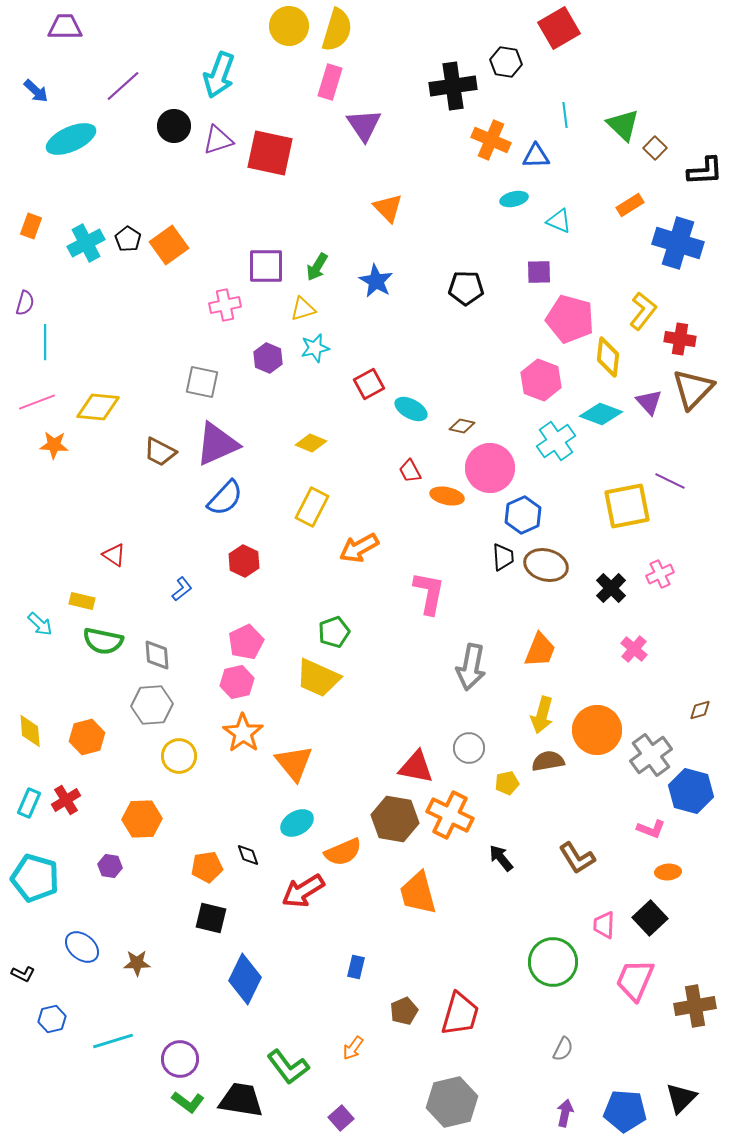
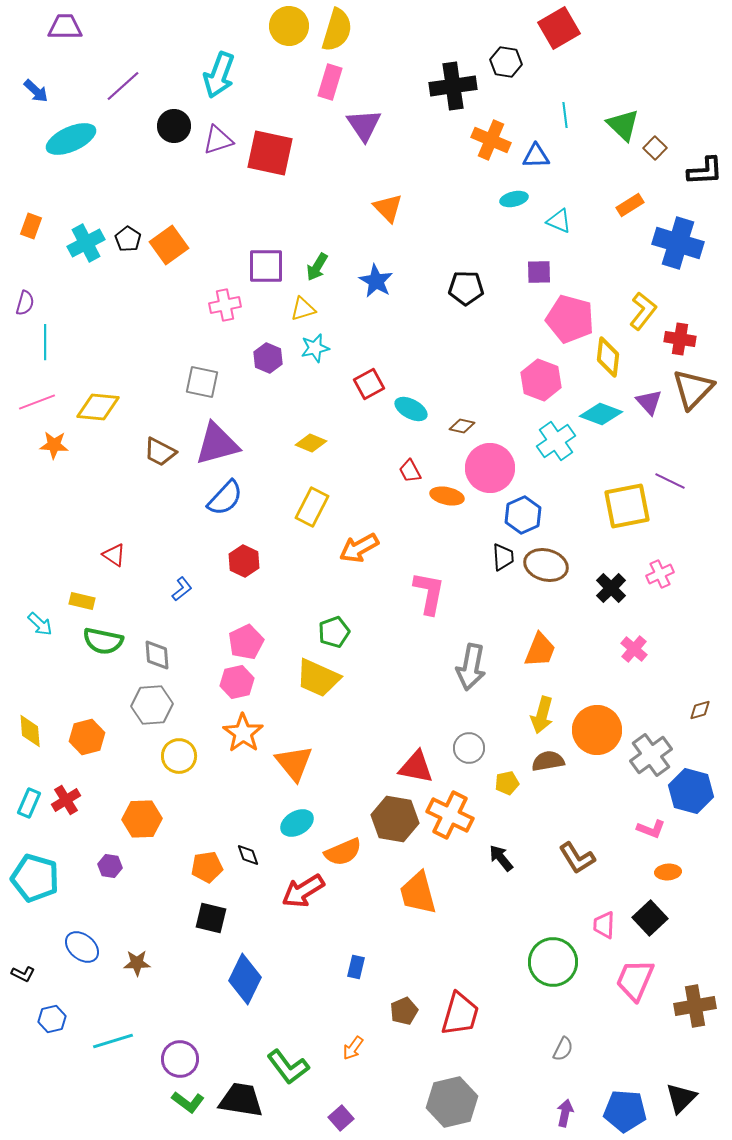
purple triangle at (217, 444): rotated 9 degrees clockwise
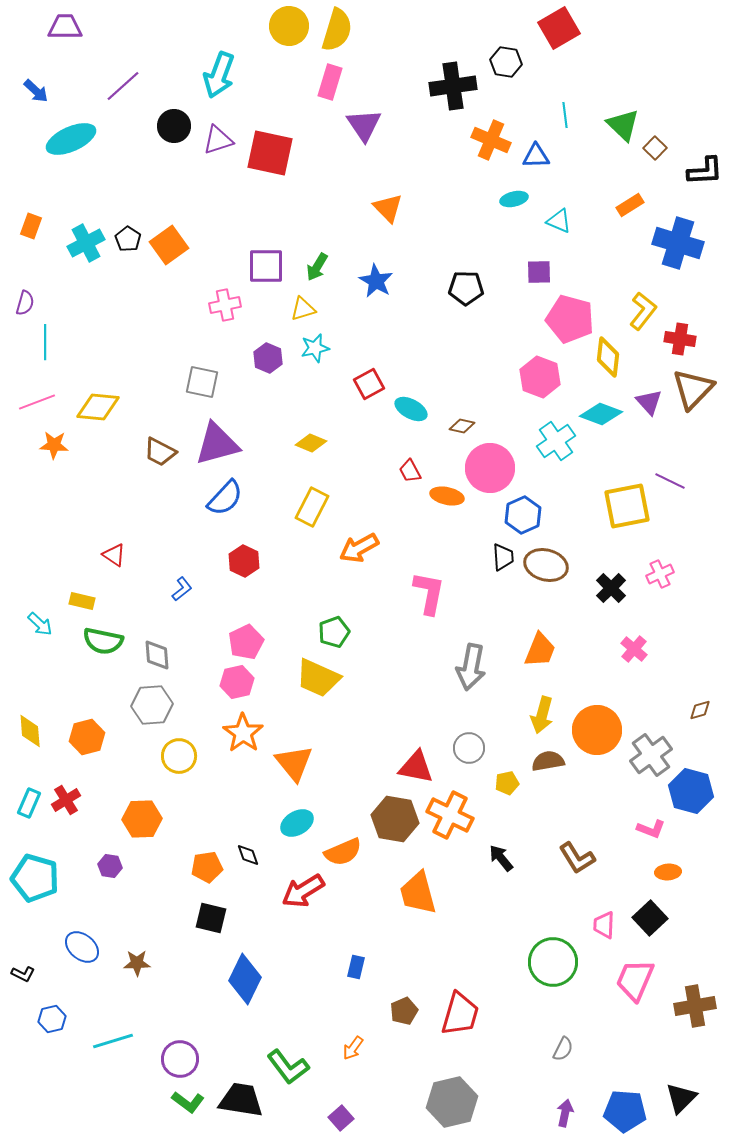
pink hexagon at (541, 380): moved 1 px left, 3 px up
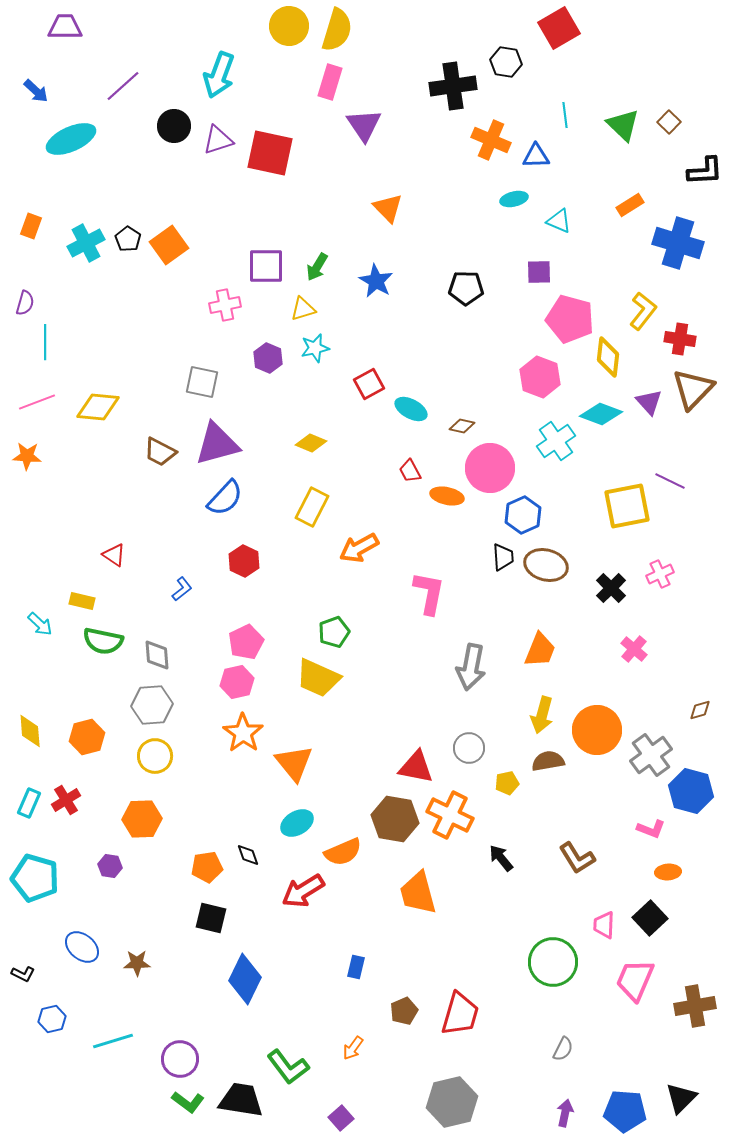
brown square at (655, 148): moved 14 px right, 26 px up
orange star at (54, 445): moved 27 px left, 11 px down
yellow circle at (179, 756): moved 24 px left
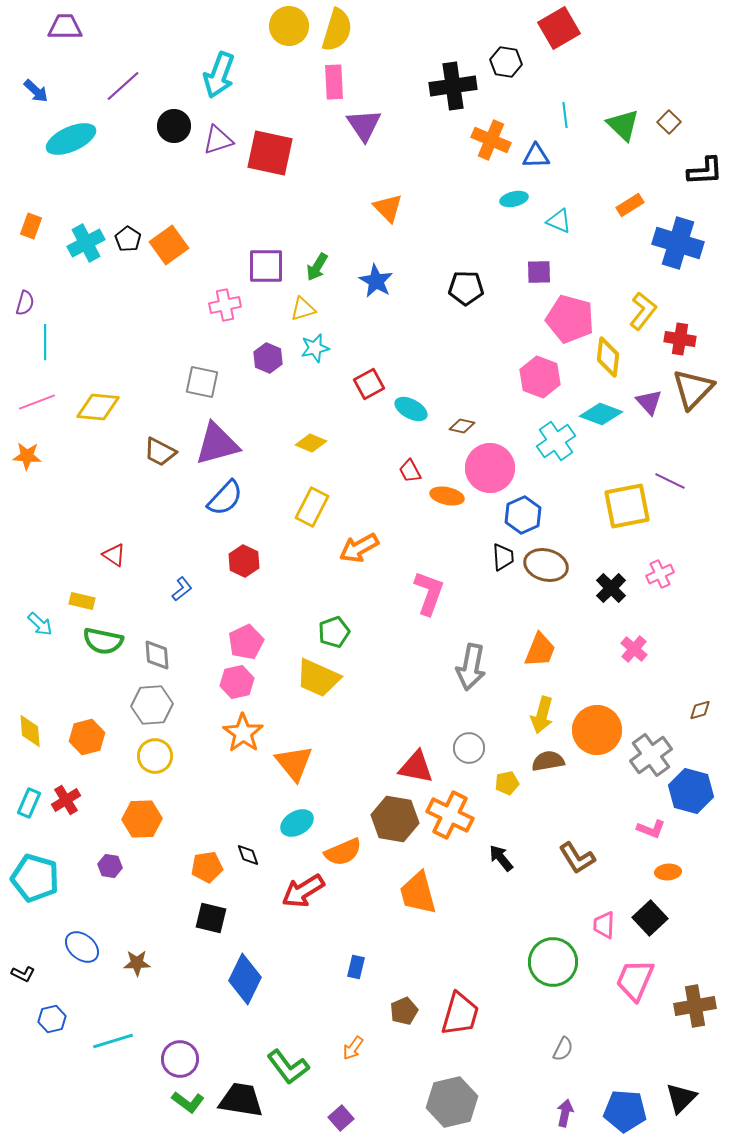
pink rectangle at (330, 82): moved 4 px right; rotated 20 degrees counterclockwise
pink L-shape at (429, 593): rotated 9 degrees clockwise
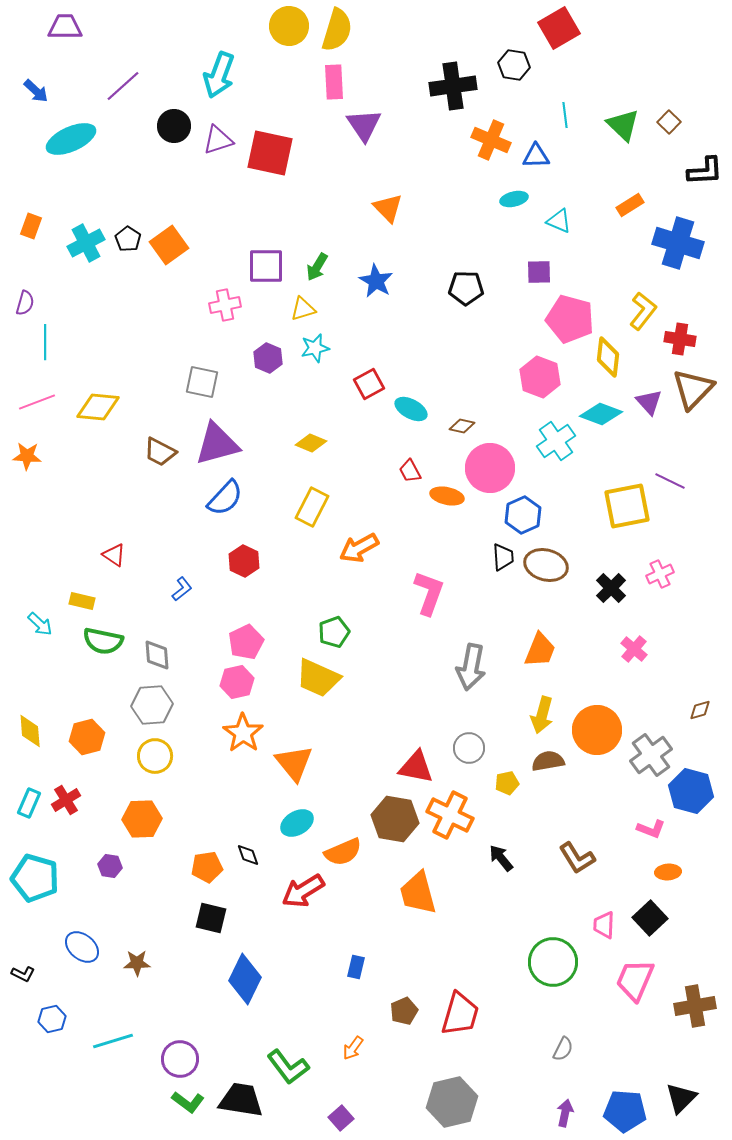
black hexagon at (506, 62): moved 8 px right, 3 px down
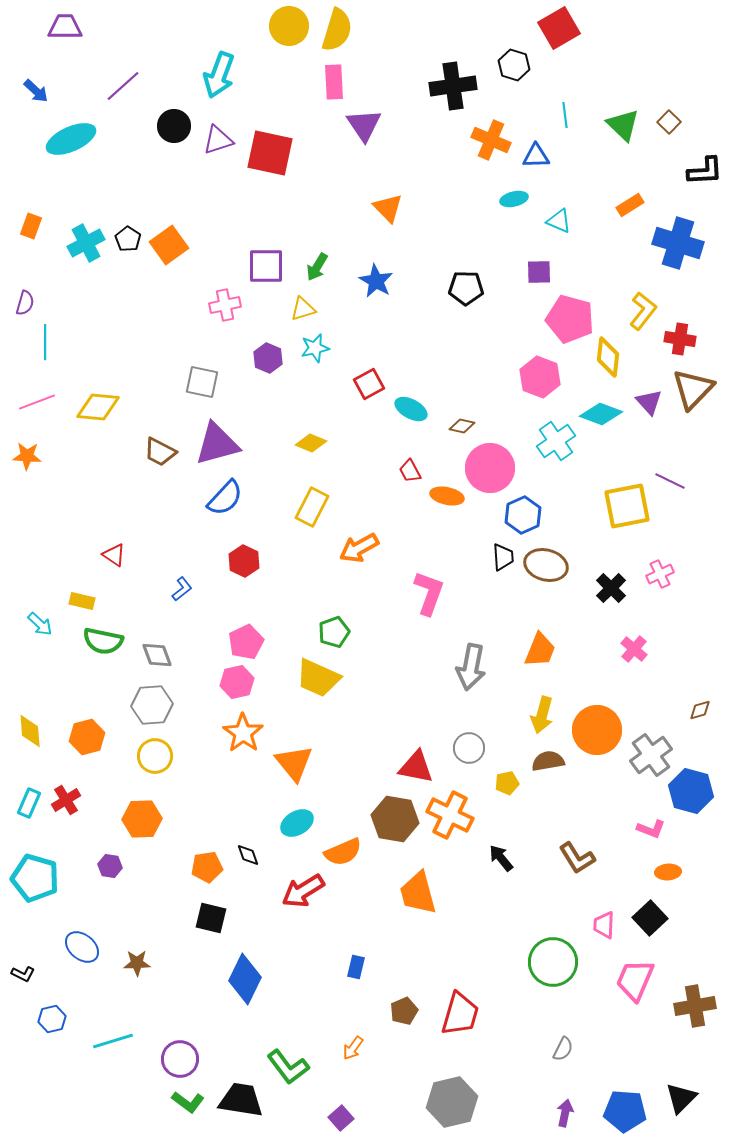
black hexagon at (514, 65): rotated 8 degrees clockwise
gray diamond at (157, 655): rotated 16 degrees counterclockwise
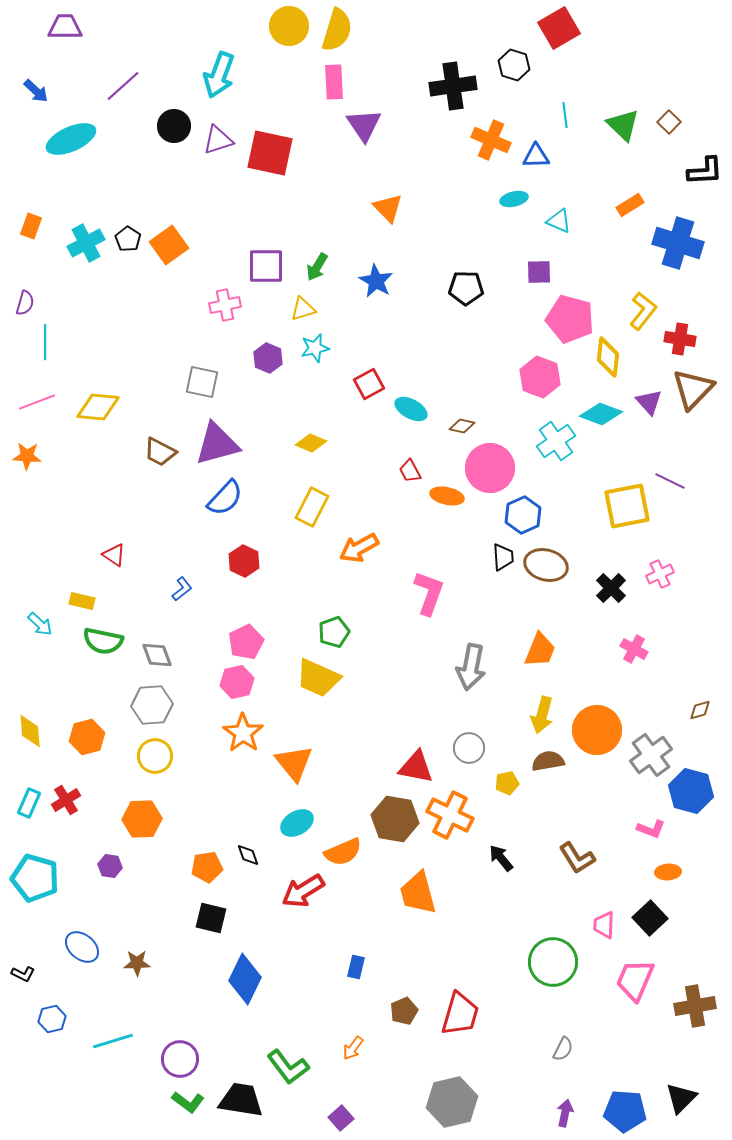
pink cross at (634, 649): rotated 12 degrees counterclockwise
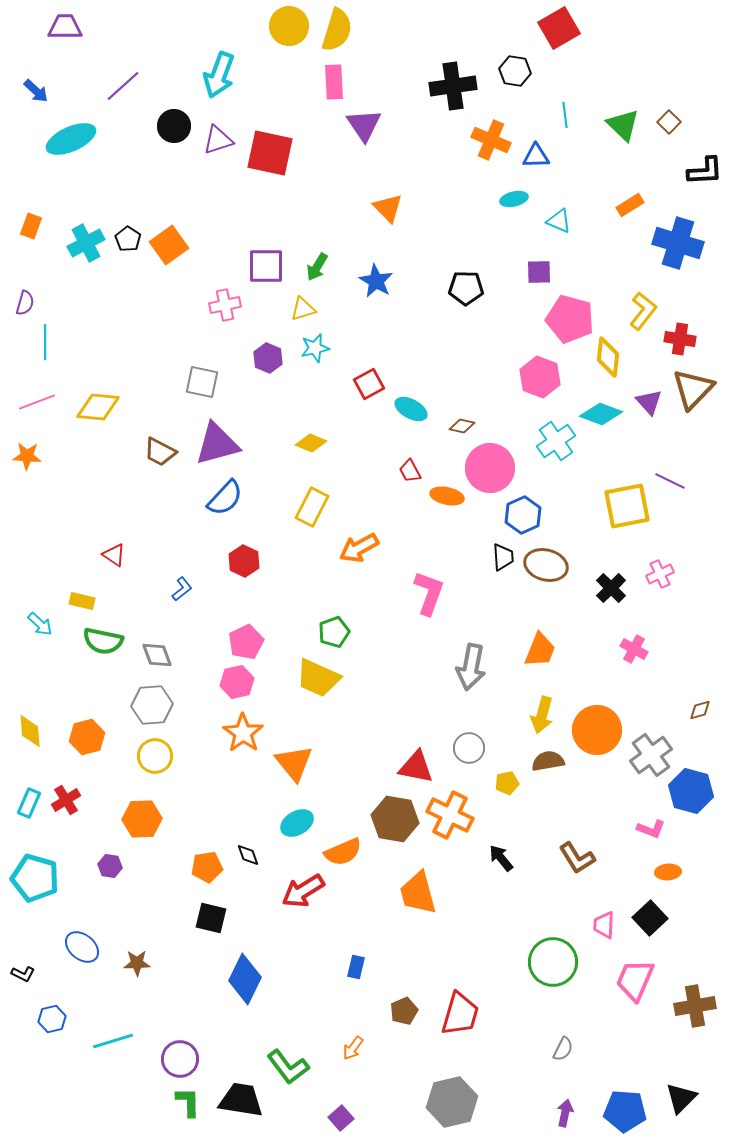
black hexagon at (514, 65): moved 1 px right, 6 px down; rotated 8 degrees counterclockwise
green L-shape at (188, 1102): rotated 128 degrees counterclockwise
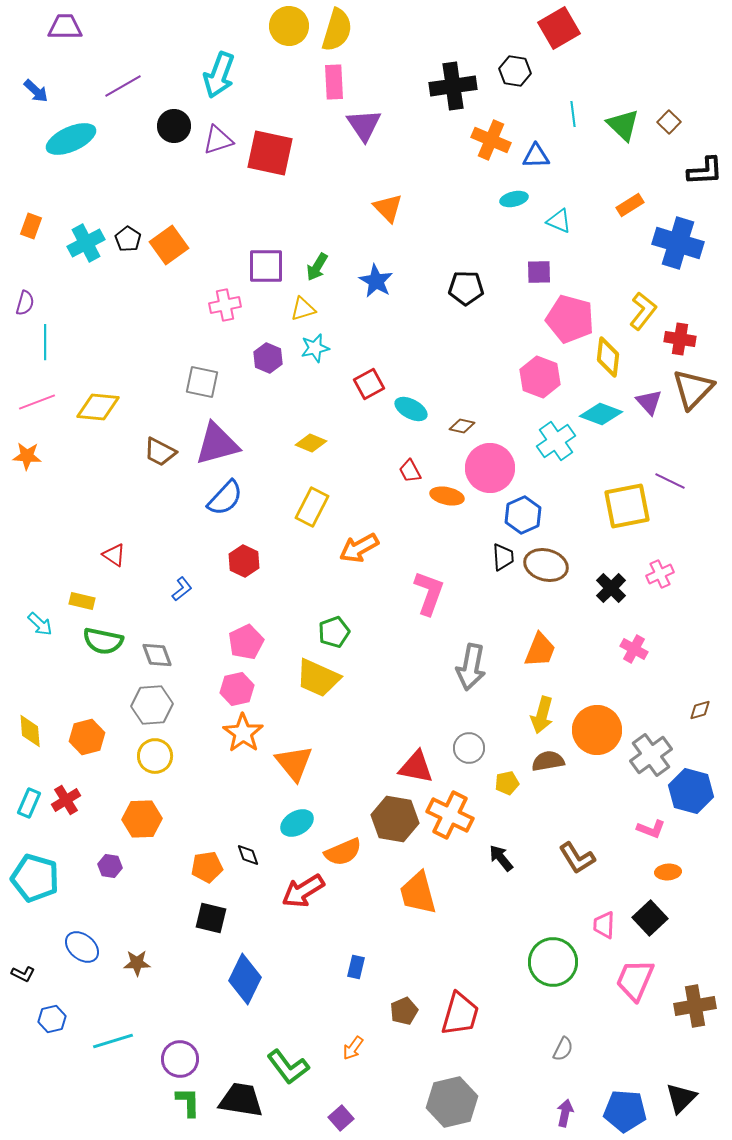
purple line at (123, 86): rotated 12 degrees clockwise
cyan line at (565, 115): moved 8 px right, 1 px up
pink hexagon at (237, 682): moved 7 px down
